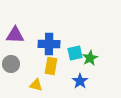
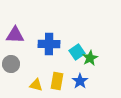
cyan square: moved 2 px right, 1 px up; rotated 21 degrees counterclockwise
yellow rectangle: moved 6 px right, 15 px down
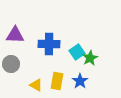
yellow triangle: rotated 16 degrees clockwise
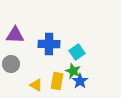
green star: moved 17 px left, 13 px down; rotated 21 degrees counterclockwise
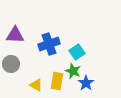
blue cross: rotated 20 degrees counterclockwise
blue star: moved 6 px right, 2 px down
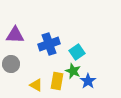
blue star: moved 2 px right, 2 px up
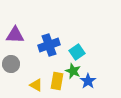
blue cross: moved 1 px down
